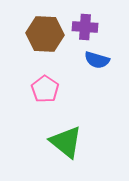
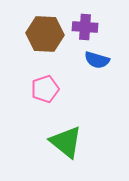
pink pentagon: rotated 20 degrees clockwise
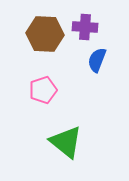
blue semicircle: rotated 95 degrees clockwise
pink pentagon: moved 2 px left, 1 px down
